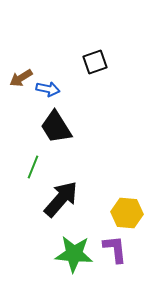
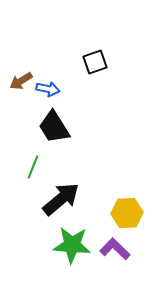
brown arrow: moved 3 px down
black trapezoid: moved 2 px left
black arrow: rotated 9 degrees clockwise
yellow hexagon: rotated 8 degrees counterclockwise
purple L-shape: rotated 40 degrees counterclockwise
green star: moved 2 px left, 9 px up
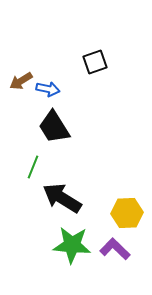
black arrow: moved 1 px right, 1 px up; rotated 108 degrees counterclockwise
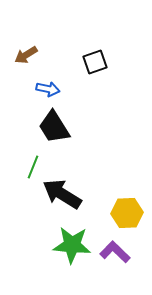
brown arrow: moved 5 px right, 26 px up
black arrow: moved 4 px up
purple L-shape: moved 3 px down
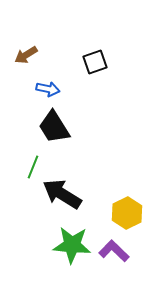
yellow hexagon: rotated 24 degrees counterclockwise
purple L-shape: moved 1 px left, 1 px up
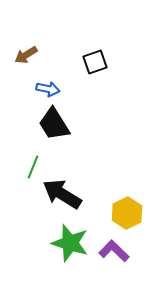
black trapezoid: moved 3 px up
green star: moved 2 px left, 2 px up; rotated 12 degrees clockwise
